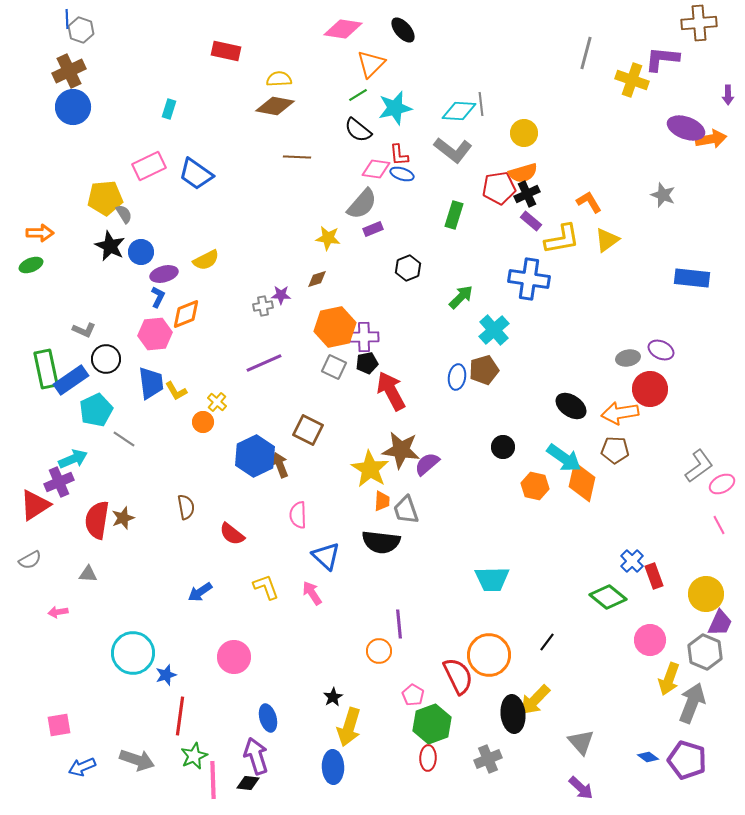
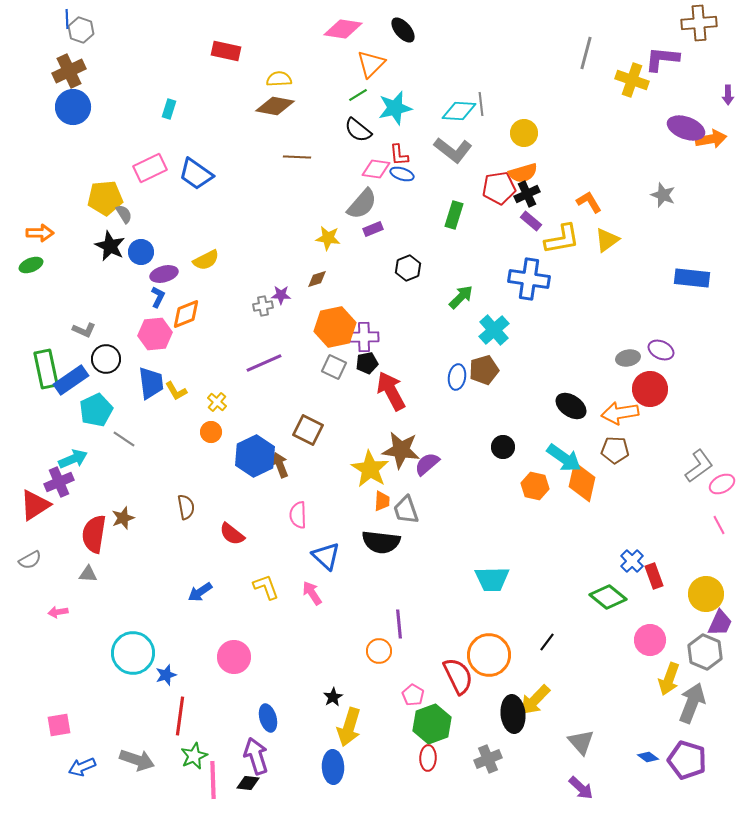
pink rectangle at (149, 166): moved 1 px right, 2 px down
orange circle at (203, 422): moved 8 px right, 10 px down
red semicircle at (97, 520): moved 3 px left, 14 px down
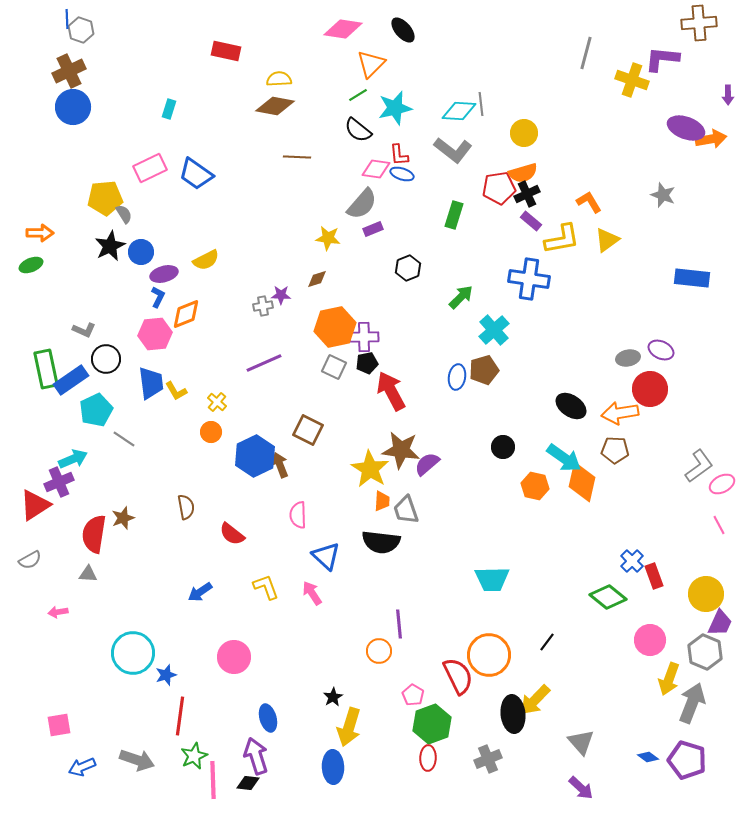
black star at (110, 246): rotated 20 degrees clockwise
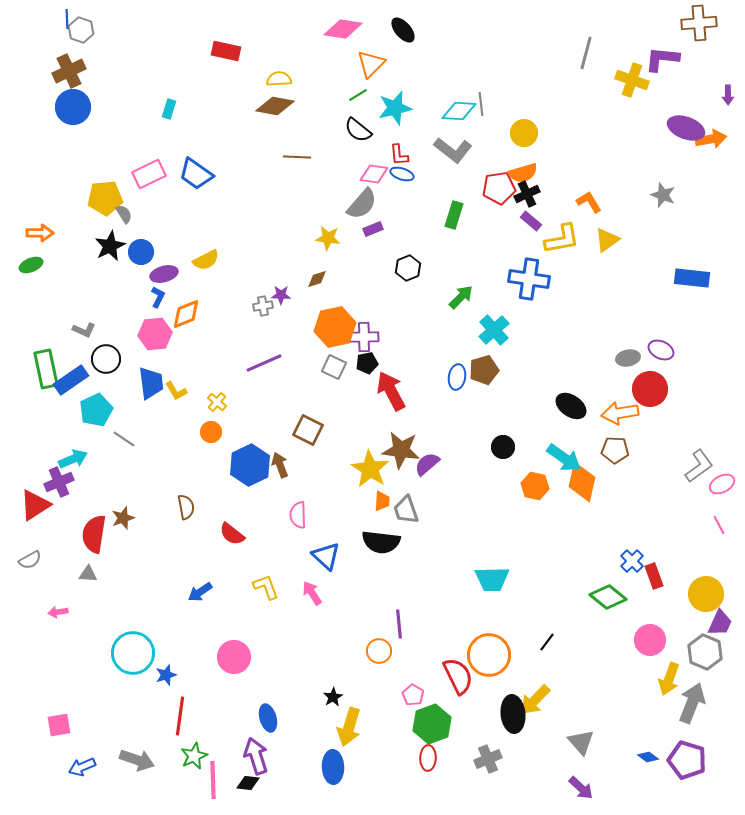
pink rectangle at (150, 168): moved 1 px left, 6 px down
pink diamond at (376, 169): moved 2 px left, 5 px down
blue hexagon at (255, 456): moved 5 px left, 9 px down
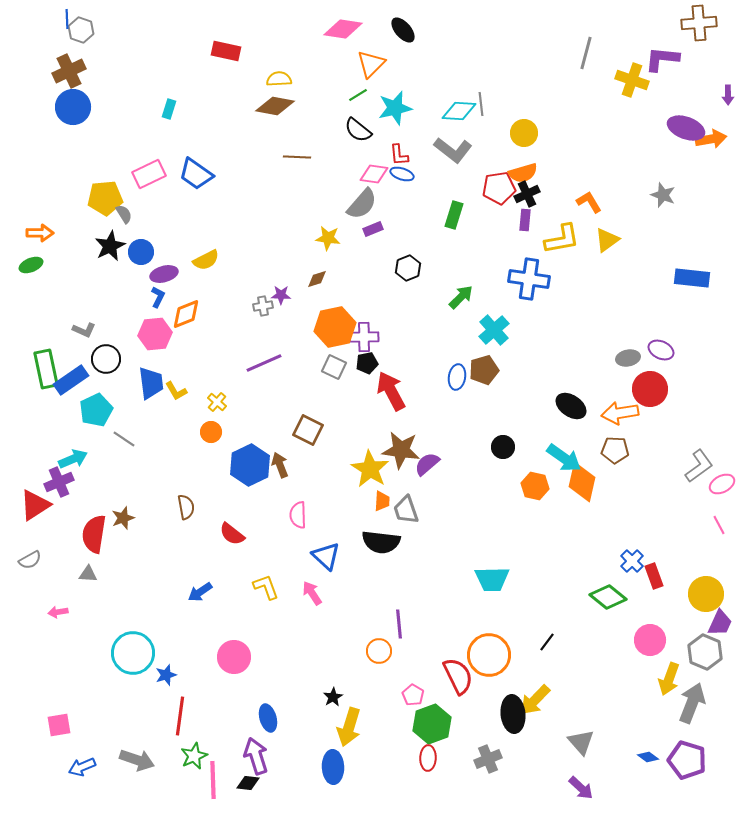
purple rectangle at (531, 221): moved 6 px left, 1 px up; rotated 55 degrees clockwise
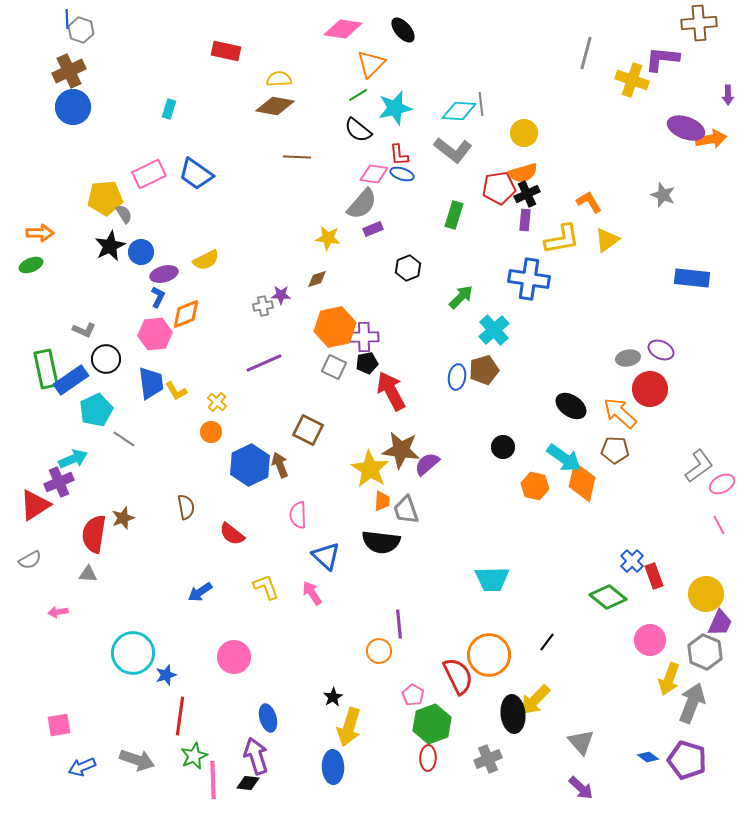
orange arrow at (620, 413): rotated 51 degrees clockwise
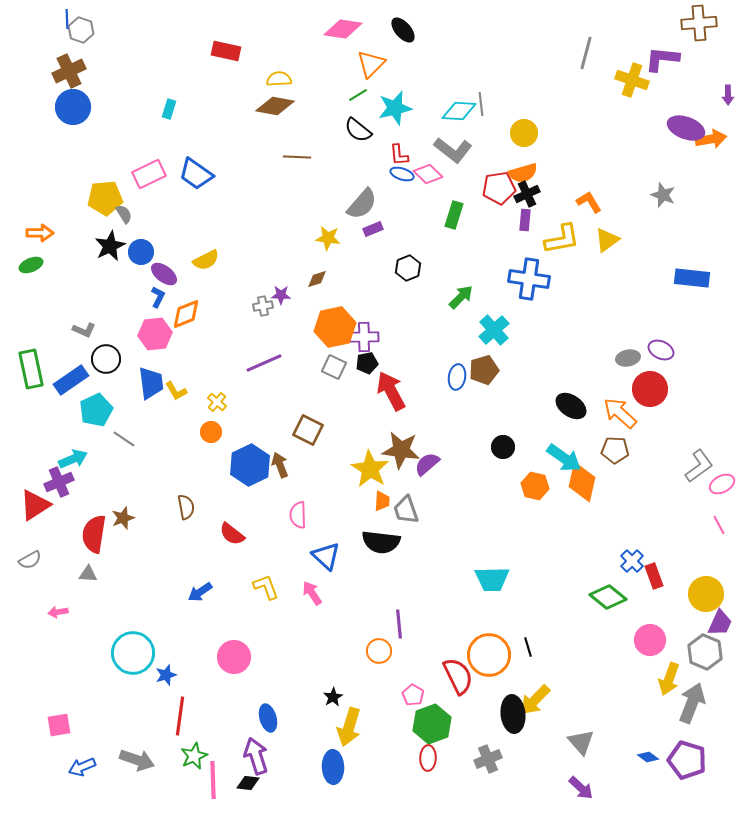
pink diamond at (374, 174): moved 54 px right; rotated 36 degrees clockwise
purple ellipse at (164, 274): rotated 52 degrees clockwise
green rectangle at (46, 369): moved 15 px left
black line at (547, 642): moved 19 px left, 5 px down; rotated 54 degrees counterclockwise
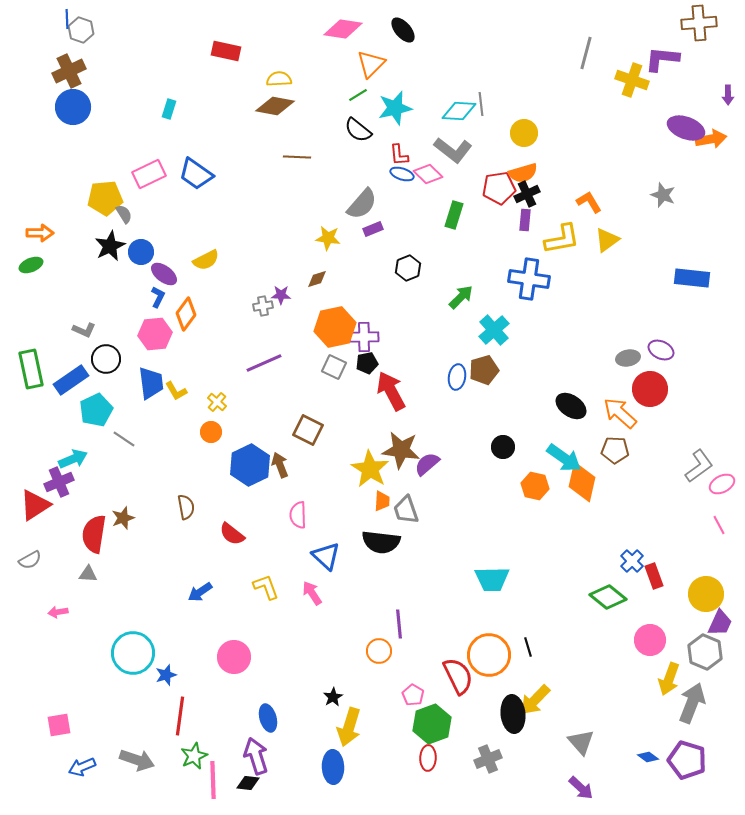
orange diamond at (186, 314): rotated 32 degrees counterclockwise
